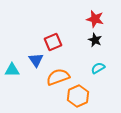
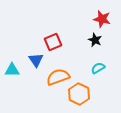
red star: moved 7 px right
orange hexagon: moved 1 px right, 2 px up; rotated 10 degrees counterclockwise
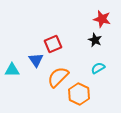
red square: moved 2 px down
orange semicircle: rotated 25 degrees counterclockwise
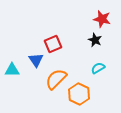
orange semicircle: moved 2 px left, 2 px down
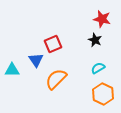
orange hexagon: moved 24 px right
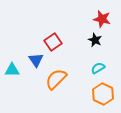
red square: moved 2 px up; rotated 12 degrees counterclockwise
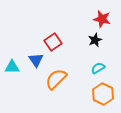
black star: rotated 24 degrees clockwise
cyan triangle: moved 3 px up
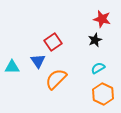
blue triangle: moved 2 px right, 1 px down
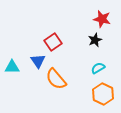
orange semicircle: rotated 85 degrees counterclockwise
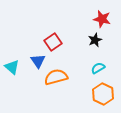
cyan triangle: rotated 42 degrees clockwise
orange semicircle: moved 2 px up; rotated 115 degrees clockwise
